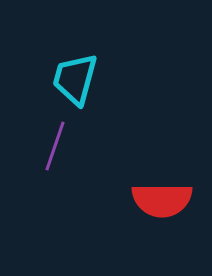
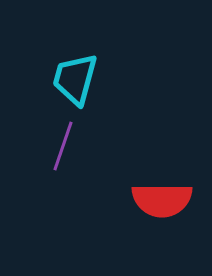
purple line: moved 8 px right
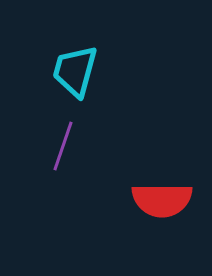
cyan trapezoid: moved 8 px up
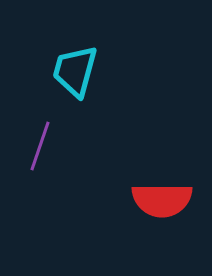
purple line: moved 23 px left
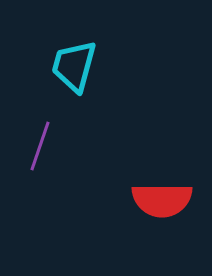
cyan trapezoid: moved 1 px left, 5 px up
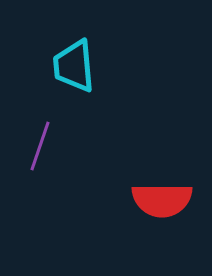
cyan trapezoid: rotated 20 degrees counterclockwise
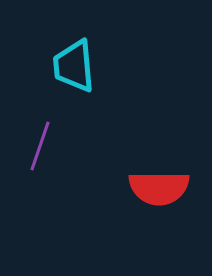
red semicircle: moved 3 px left, 12 px up
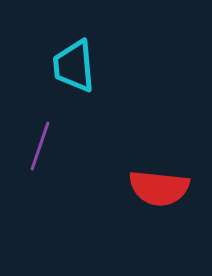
red semicircle: rotated 6 degrees clockwise
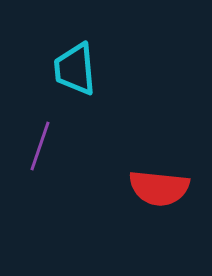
cyan trapezoid: moved 1 px right, 3 px down
